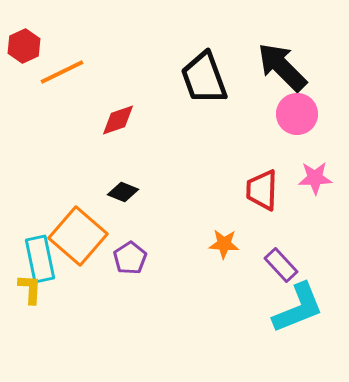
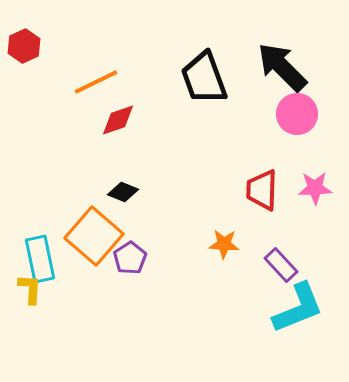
orange line: moved 34 px right, 10 px down
pink star: moved 10 px down
orange square: moved 16 px right
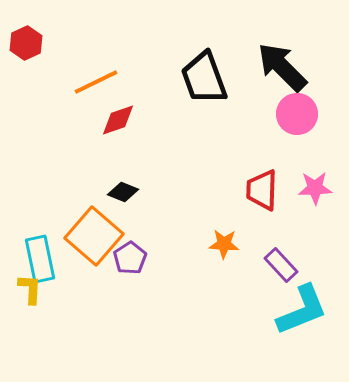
red hexagon: moved 2 px right, 3 px up
cyan L-shape: moved 4 px right, 2 px down
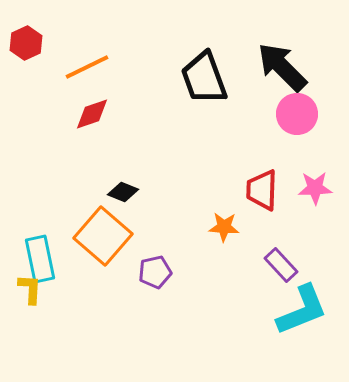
orange line: moved 9 px left, 15 px up
red diamond: moved 26 px left, 6 px up
orange square: moved 9 px right
orange star: moved 17 px up
purple pentagon: moved 25 px right, 14 px down; rotated 20 degrees clockwise
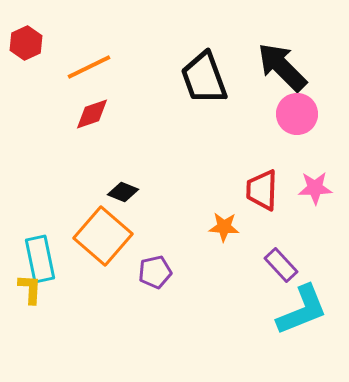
orange line: moved 2 px right
